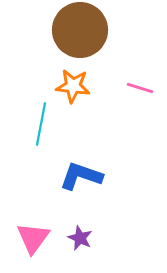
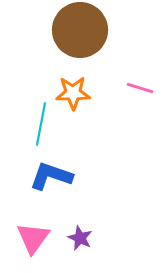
orange star: moved 7 px down; rotated 8 degrees counterclockwise
blue L-shape: moved 30 px left
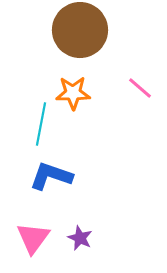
pink line: rotated 24 degrees clockwise
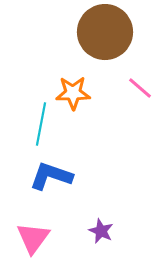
brown circle: moved 25 px right, 2 px down
purple star: moved 21 px right, 7 px up
